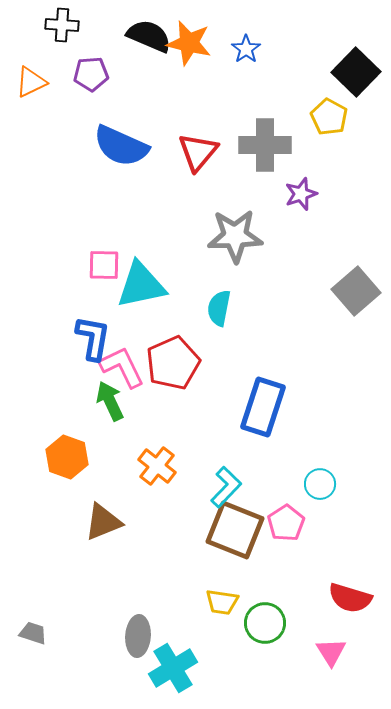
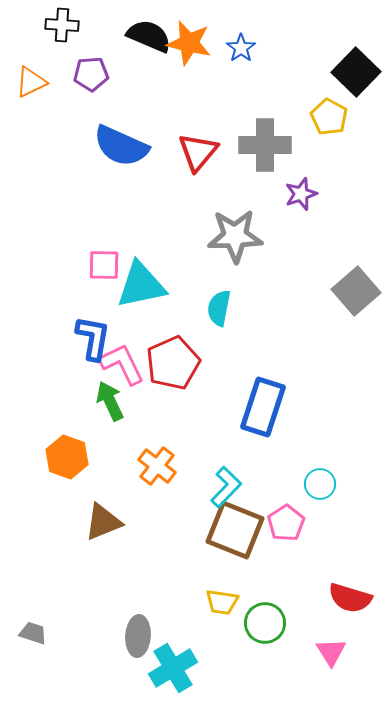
blue star: moved 5 px left, 1 px up
pink L-shape: moved 3 px up
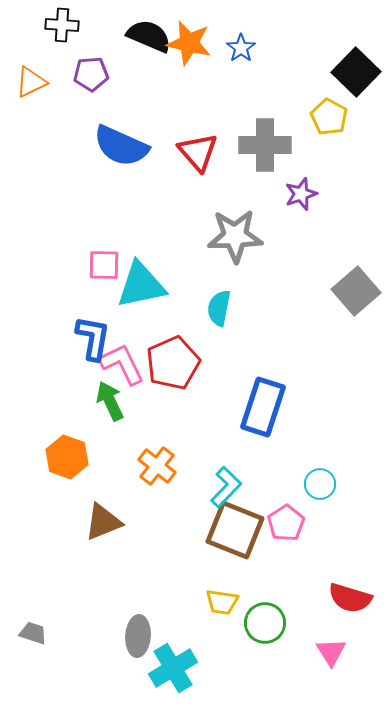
red triangle: rotated 21 degrees counterclockwise
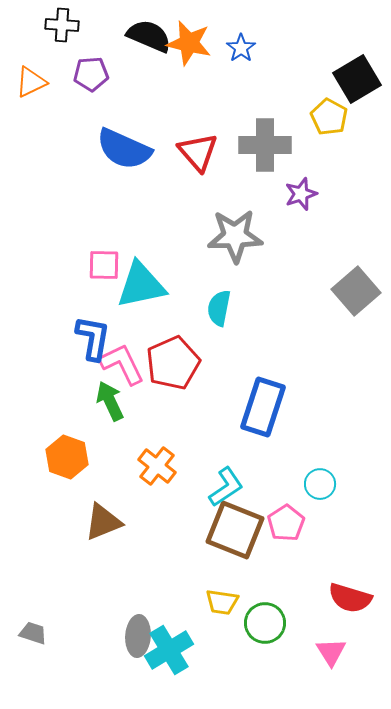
black square: moved 1 px right, 7 px down; rotated 15 degrees clockwise
blue semicircle: moved 3 px right, 3 px down
cyan L-shape: rotated 12 degrees clockwise
cyan cross: moved 4 px left, 18 px up
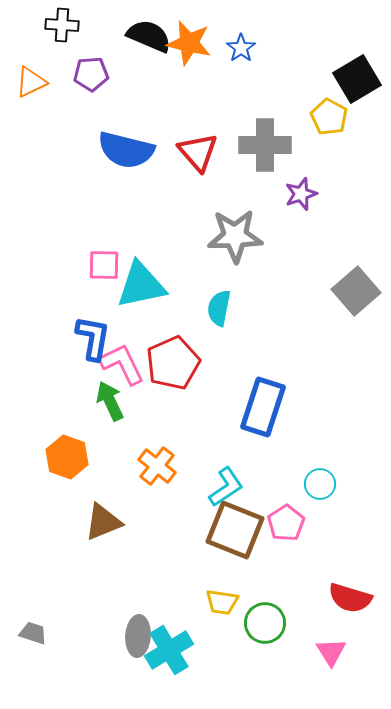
blue semicircle: moved 2 px right, 1 px down; rotated 10 degrees counterclockwise
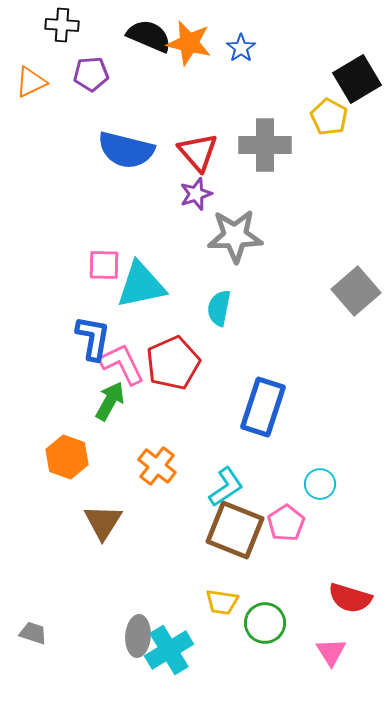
purple star: moved 105 px left
green arrow: rotated 54 degrees clockwise
brown triangle: rotated 36 degrees counterclockwise
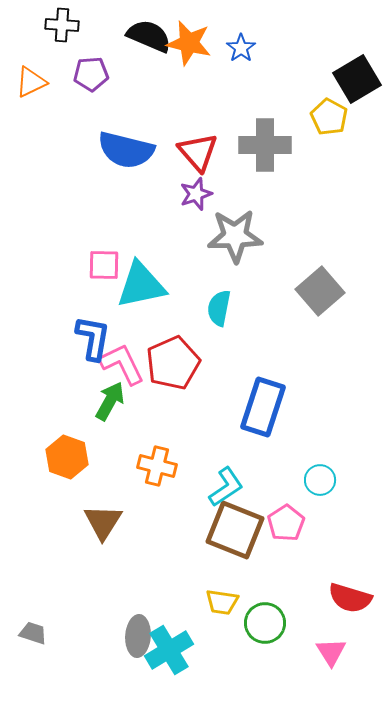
gray square: moved 36 px left
orange cross: rotated 24 degrees counterclockwise
cyan circle: moved 4 px up
